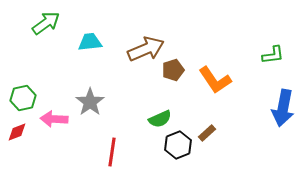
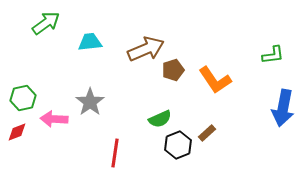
red line: moved 3 px right, 1 px down
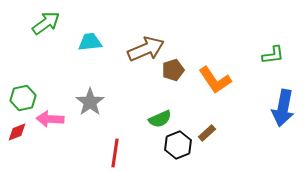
pink arrow: moved 4 px left
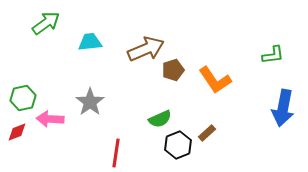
red line: moved 1 px right
